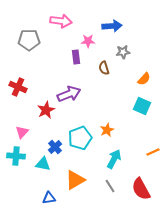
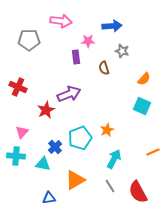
gray star: moved 1 px left, 1 px up; rotated 24 degrees clockwise
red semicircle: moved 3 px left, 3 px down
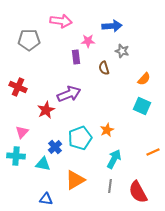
gray line: rotated 40 degrees clockwise
blue triangle: moved 3 px left, 1 px down; rotated 16 degrees clockwise
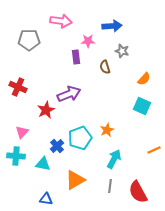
brown semicircle: moved 1 px right, 1 px up
blue cross: moved 2 px right, 1 px up
orange line: moved 1 px right, 2 px up
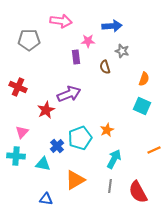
orange semicircle: rotated 24 degrees counterclockwise
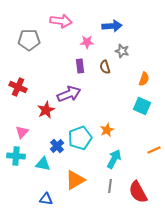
pink star: moved 1 px left, 1 px down
purple rectangle: moved 4 px right, 9 px down
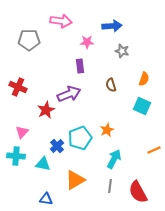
brown semicircle: moved 6 px right, 18 px down
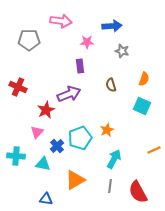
pink triangle: moved 15 px right
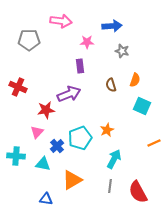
orange semicircle: moved 9 px left, 1 px down
red star: rotated 18 degrees clockwise
orange line: moved 7 px up
orange triangle: moved 3 px left
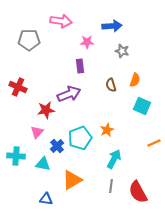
gray line: moved 1 px right
